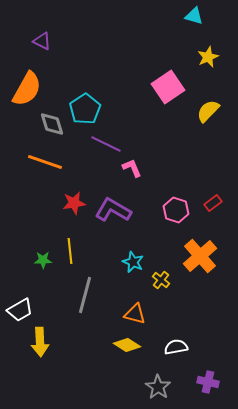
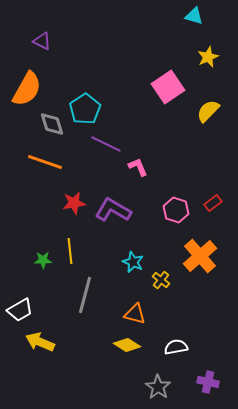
pink L-shape: moved 6 px right, 1 px up
yellow arrow: rotated 116 degrees clockwise
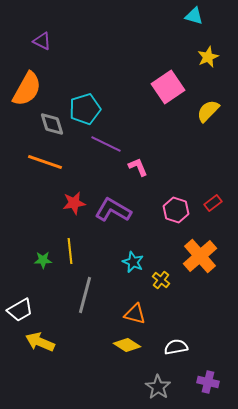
cyan pentagon: rotated 16 degrees clockwise
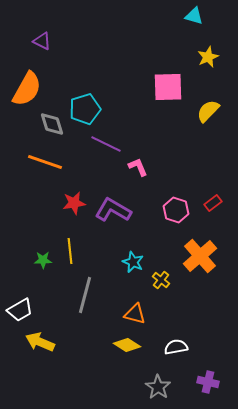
pink square: rotated 32 degrees clockwise
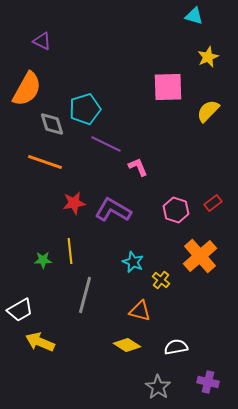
orange triangle: moved 5 px right, 3 px up
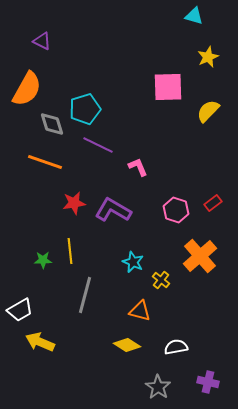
purple line: moved 8 px left, 1 px down
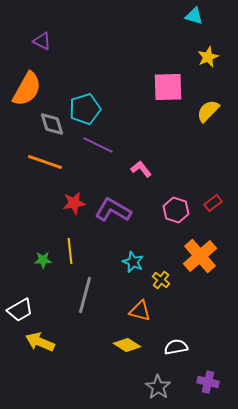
pink L-shape: moved 3 px right, 2 px down; rotated 15 degrees counterclockwise
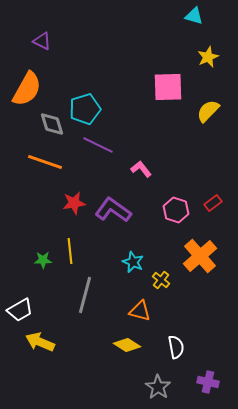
purple L-shape: rotated 6 degrees clockwise
white semicircle: rotated 90 degrees clockwise
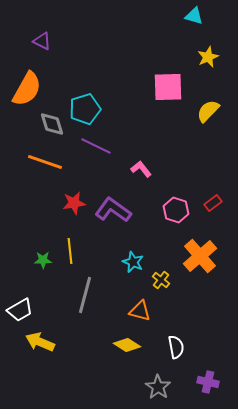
purple line: moved 2 px left, 1 px down
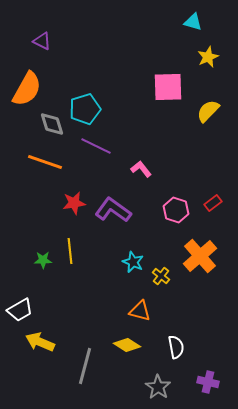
cyan triangle: moved 1 px left, 6 px down
yellow cross: moved 4 px up
gray line: moved 71 px down
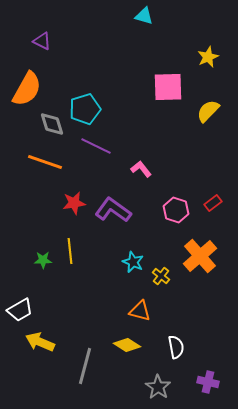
cyan triangle: moved 49 px left, 6 px up
